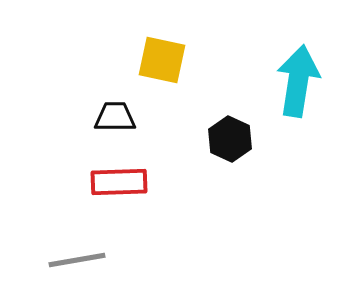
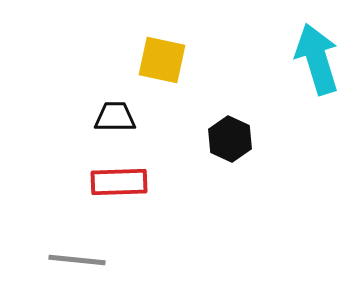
cyan arrow: moved 19 px right, 22 px up; rotated 26 degrees counterclockwise
gray line: rotated 16 degrees clockwise
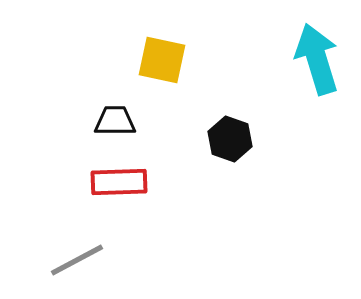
black trapezoid: moved 4 px down
black hexagon: rotated 6 degrees counterclockwise
gray line: rotated 34 degrees counterclockwise
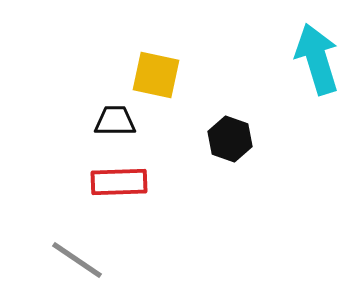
yellow square: moved 6 px left, 15 px down
gray line: rotated 62 degrees clockwise
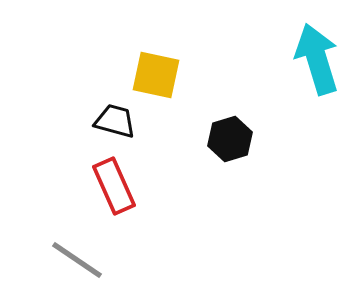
black trapezoid: rotated 15 degrees clockwise
black hexagon: rotated 24 degrees clockwise
red rectangle: moved 5 px left, 4 px down; rotated 68 degrees clockwise
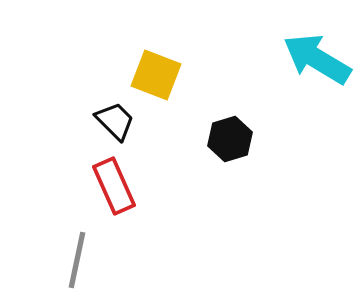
cyan arrow: rotated 42 degrees counterclockwise
yellow square: rotated 9 degrees clockwise
black trapezoid: rotated 30 degrees clockwise
gray line: rotated 68 degrees clockwise
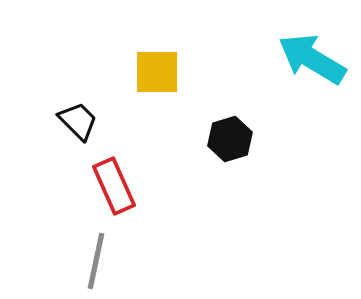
cyan arrow: moved 5 px left
yellow square: moved 1 px right, 3 px up; rotated 21 degrees counterclockwise
black trapezoid: moved 37 px left
gray line: moved 19 px right, 1 px down
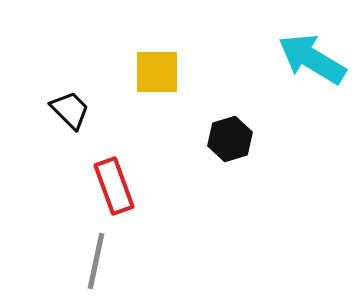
black trapezoid: moved 8 px left, 11 px up
red rectangle: rotated 4 degrees clockwise
